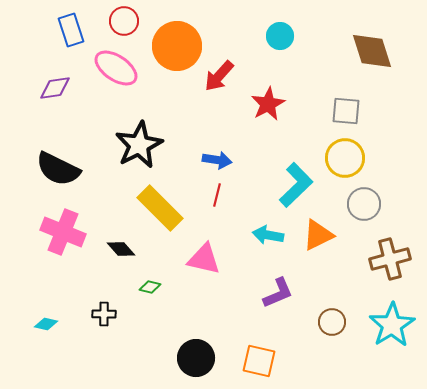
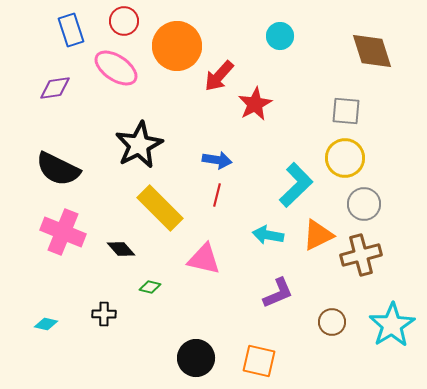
red star: moved 13 px left
brown cross: moved 29 px left, 4 px up
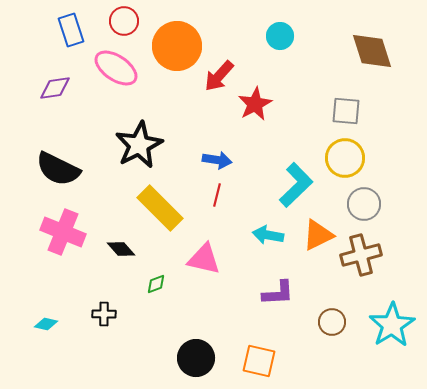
green diamond: moved 6 px right, 3 px up; rotated 35 degrees counterclockwise
purple L-shape: rotated 20 degrees clockwise
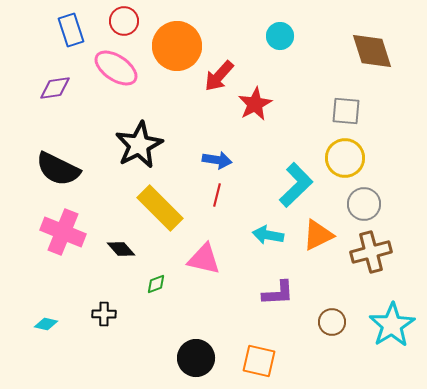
brown cross: moved 10 px right, 3 px up
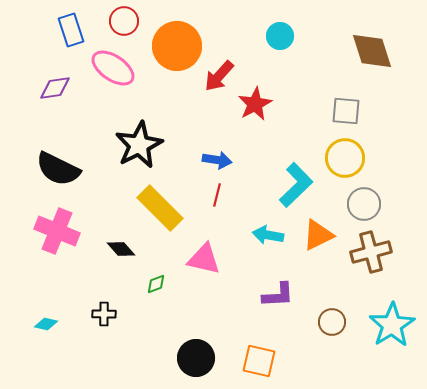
pink ellipse: moved 3 px left
pink cross: moved 6 px left, 1 px up
purple L-shape: moved 2 px down
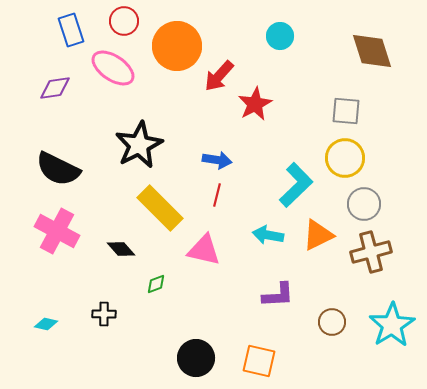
pink cross: rotated 6 degrees clockwise
pink triangle: moved 9 px up
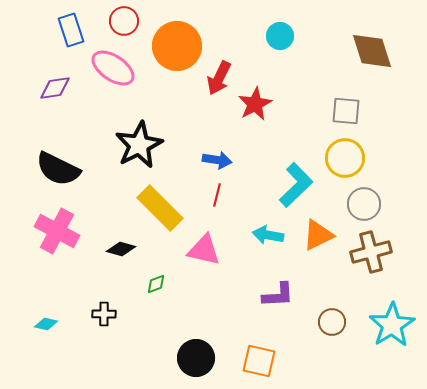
red arrow: moved 2 px down; rotated 16 degrees counterclockwise
black diamond: rotated 32 degrees counterclockwise
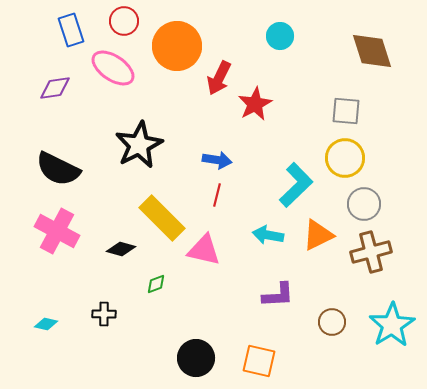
yellow rectangle: moved 2 px right, 10 px down
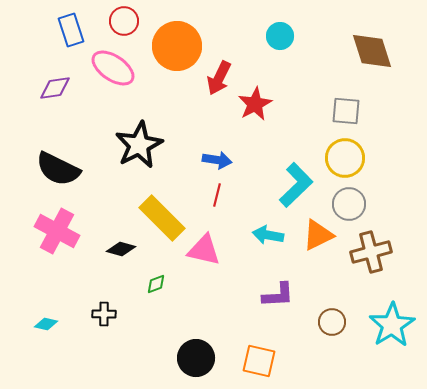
gray circle: moved 15 px left
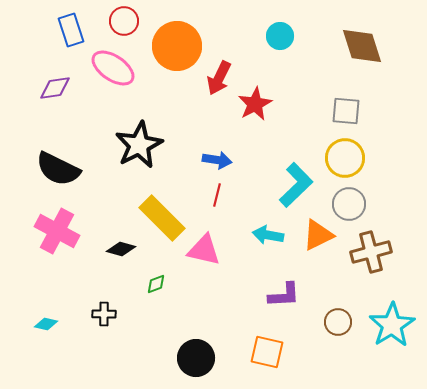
brown diamond: moved 10 px left, 5 px up
purple L-shape: moved 6 px right
brown circle: moved 6 px right
orange square: moved 8 px right, 9 px up
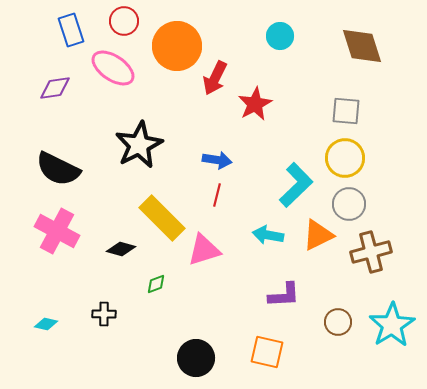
red arrow: moved 4 px left
pink triangle: rotated 30 degrees counterclockwise
